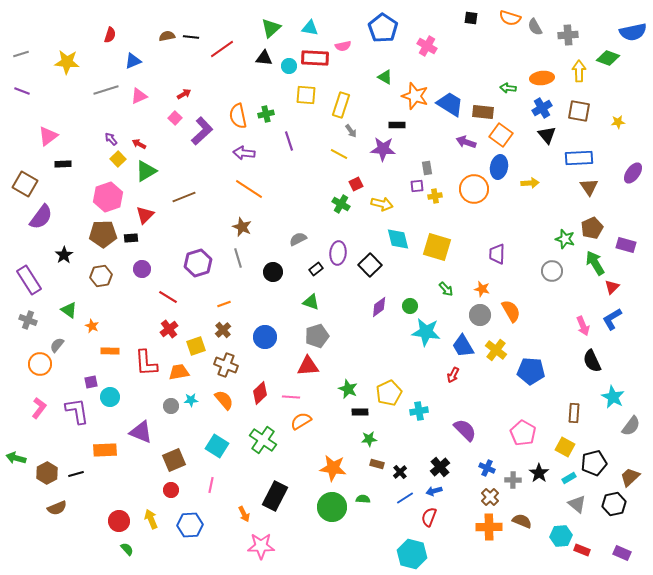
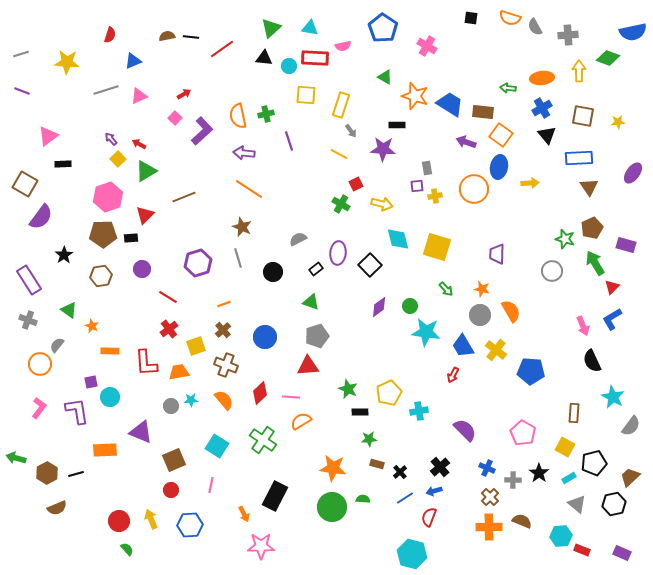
brown square at (579, 111): moved 4 px right, 5 px down
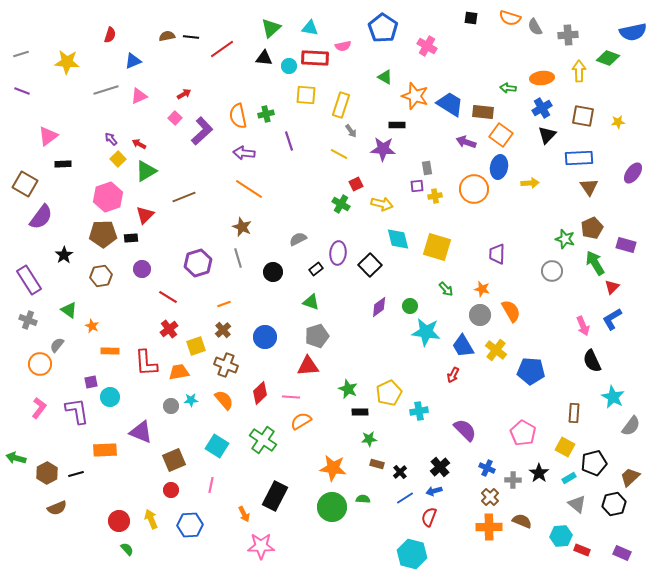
black triangle at (547, 135): rotated 24 degrees clockwise
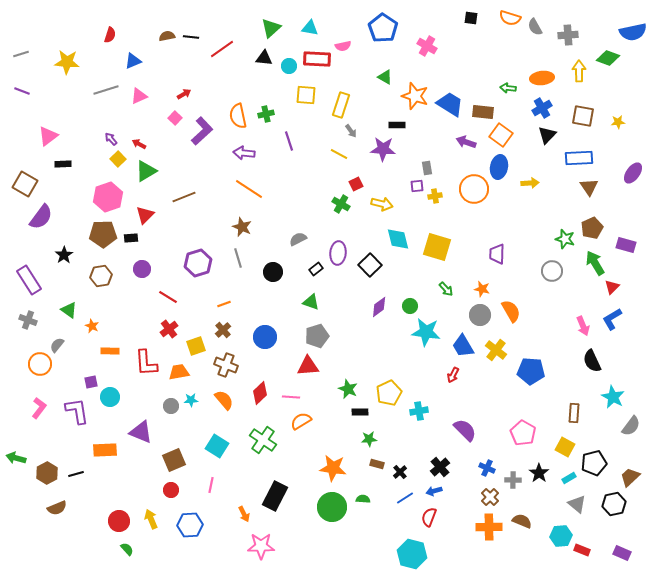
red rectangle at (315, 58): moved 2 px right, 1 px down
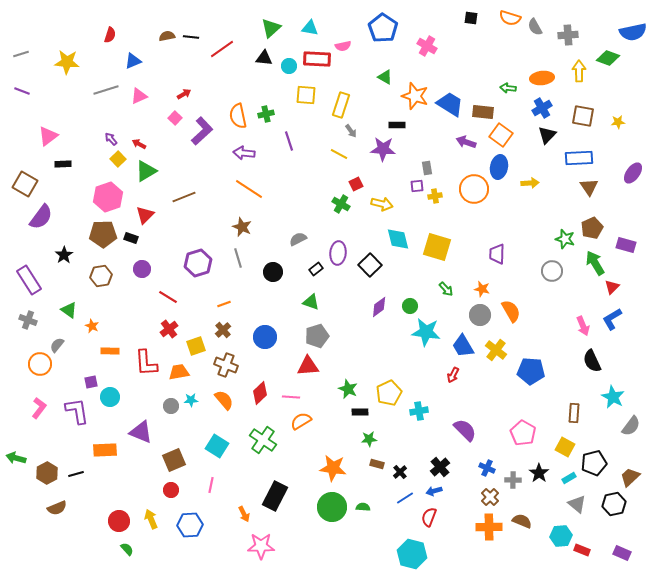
black rectangle at (131, 238): rotated 24 degrees clockwise
green semicircle at (363, 499): moved 8 px down
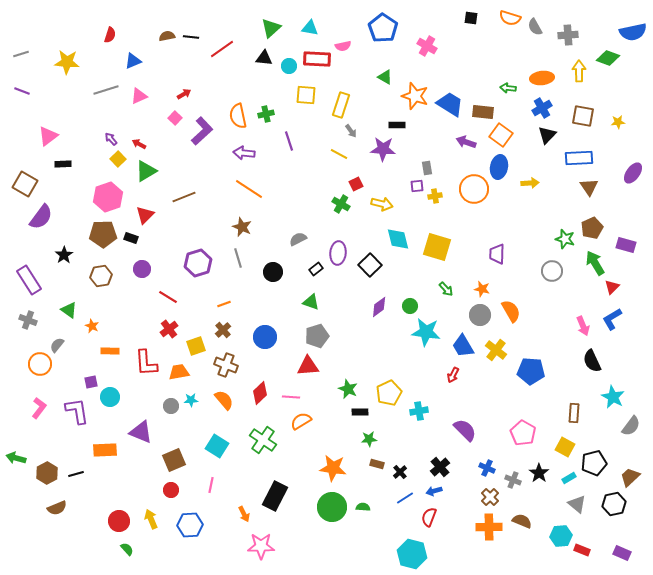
gray cross at (513, 480): rotated 21 degrees clockwise
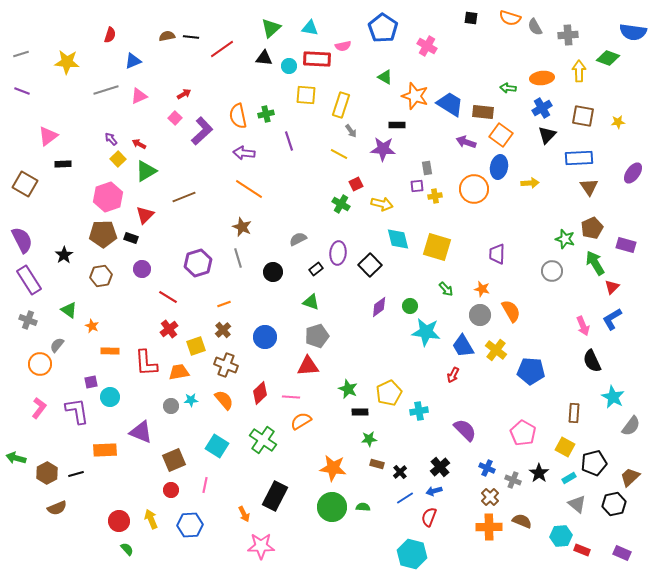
blue semicircle at (633, 32): rotated 20 degrees clockwise
purple semicircle at (41, 217): moved 19 px left, 23 px down; rotated 64 degrees counterclockwise
pink line at (211, 485): moved 6 px left
